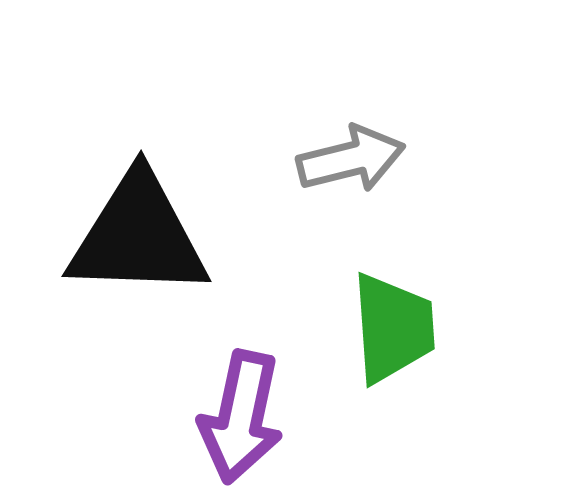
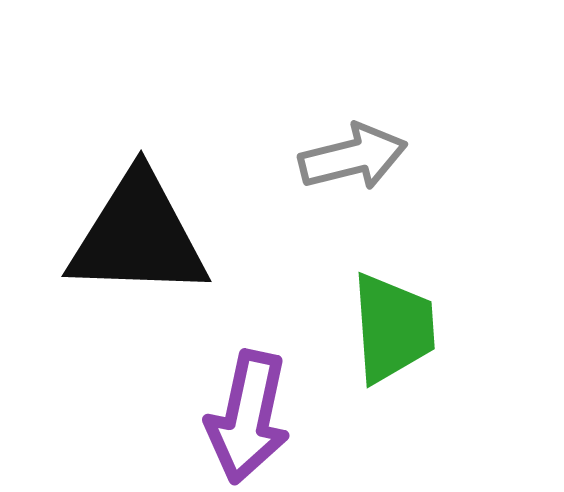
gray arrow: moved 2 px right, 2 px up
purple arrow: moved 7 px right
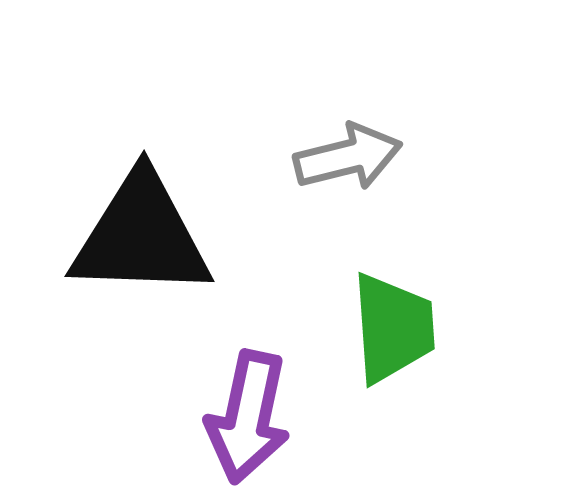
gray arrow: moved 5 px left
black triangle: moved 3 px right
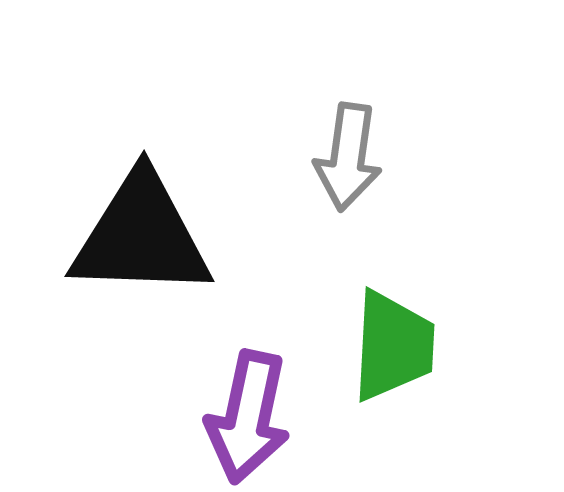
gray arrow: rotated 112 degrees clockwise
green trapezoid: moved 18 px down; rotated 7 degrees clockwise
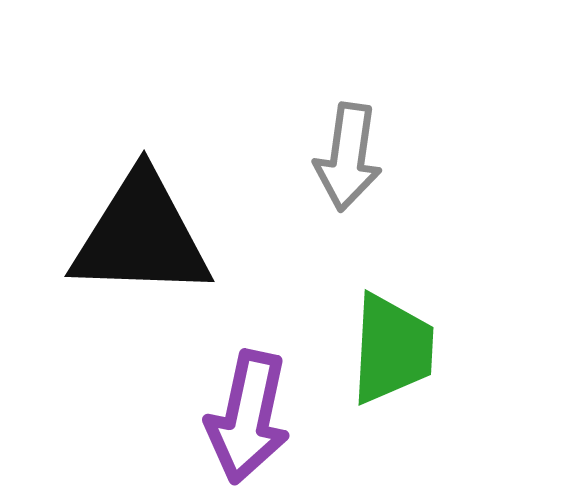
green trapezoid: moved 1 px left, 3 px down
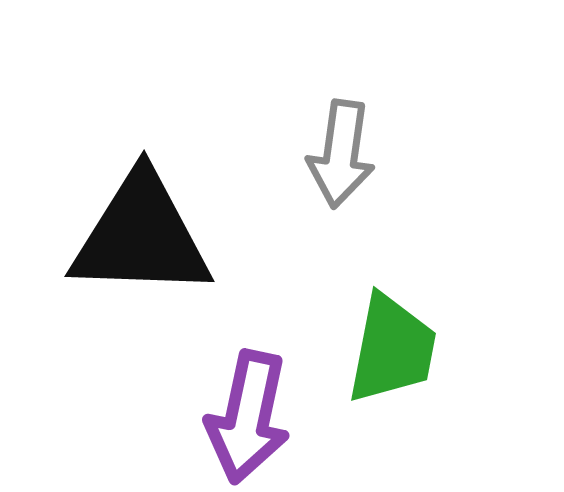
gray arrow: moved 7 px left, 3 px up
green trapezoid: rotated 8 degrees clockwise
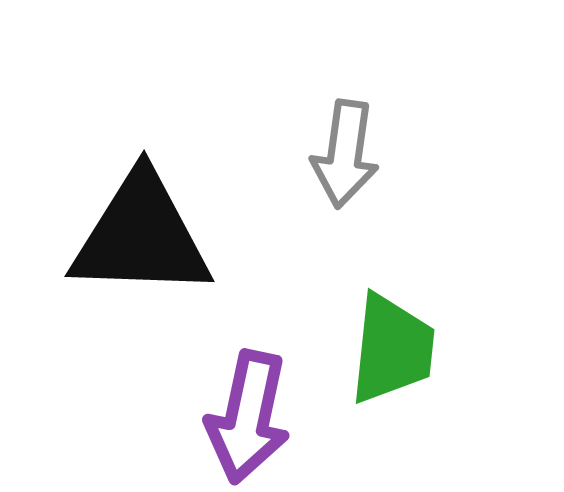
gray arrow: moved 4 px right
green trapezoid: rotated 5 degrees counterclockwise
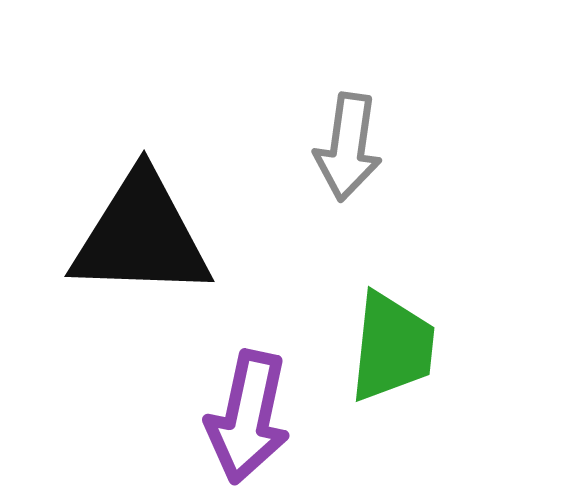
gray arrow: moved 3 px right, 7 px up
green trapezoid: moved 2 px up
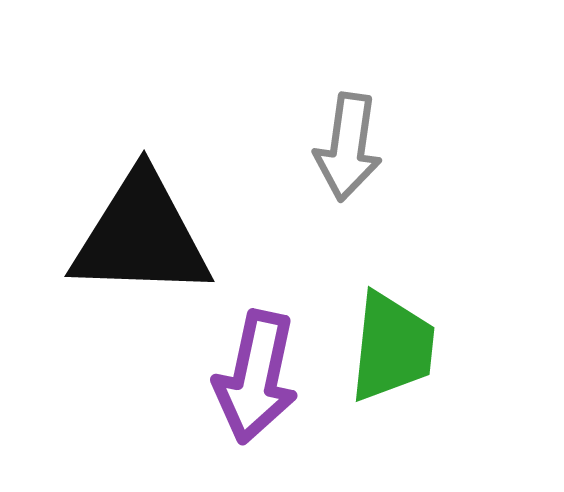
purple arrow: moved 8 px right, 40 px up
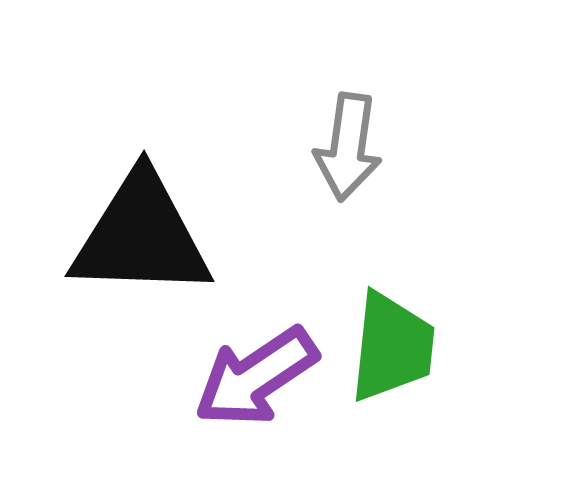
purple arrow: rotated 44 degrees clockwise
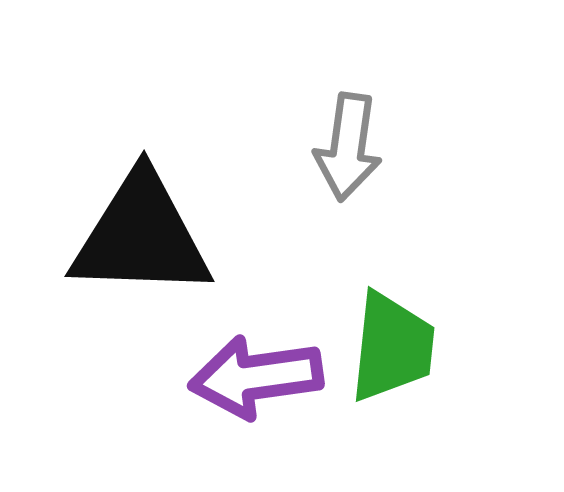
purple arrow: rotated 26 degrees clockwise
